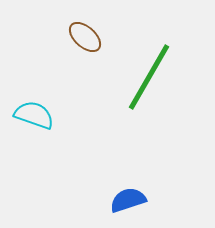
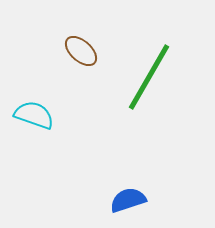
brown ellipse: moved 4 px left, 14 px down
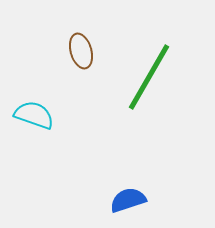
brown ellipse: rotated 32 degrees clockwise
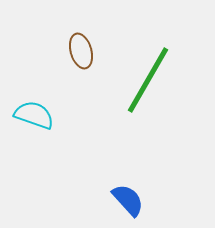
green line: moved 1 px left, 3 px down
blue semicircle: rotated 66 degrees clockwise
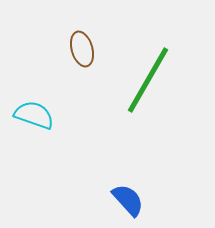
brown ellipse: moved 1 px right, 2 px up
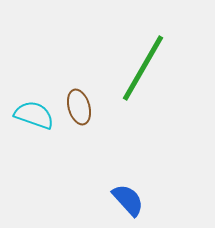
brown ellipse: moved 3 px left, 58 px down
green line: moved 5 px left, 12 px up
